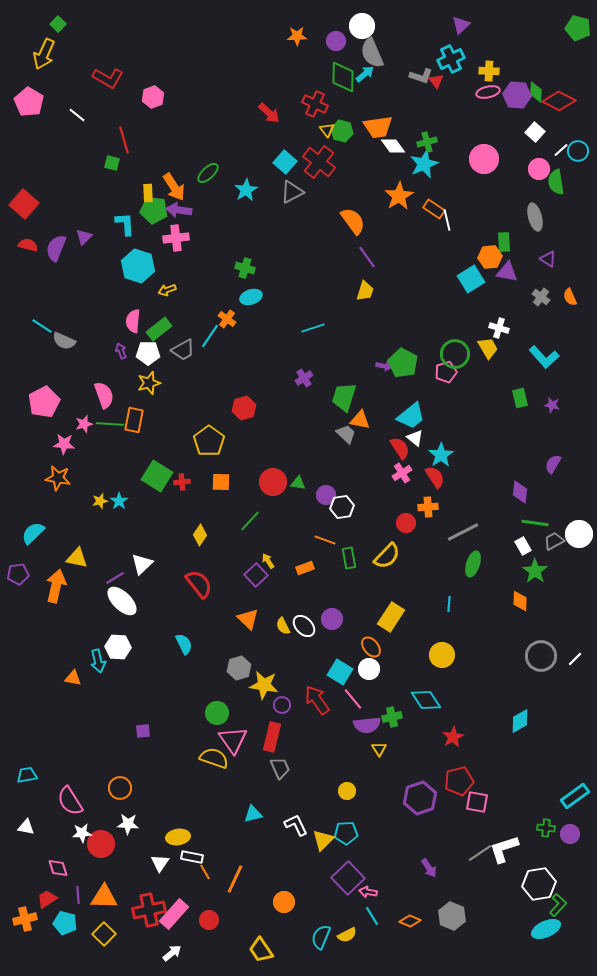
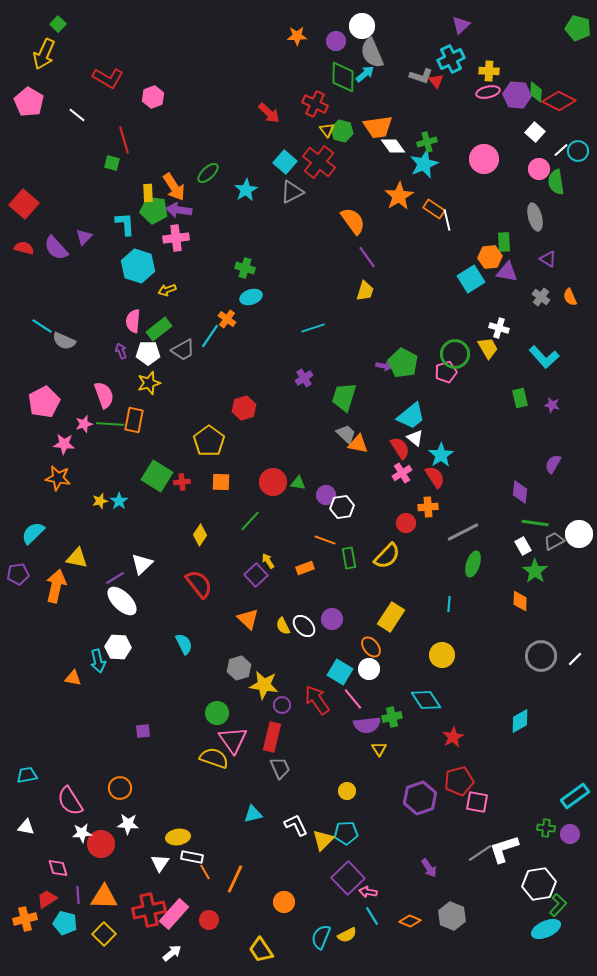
red semicircle at (28, 245): moved 4 px left, 3 px down
purple semicircle at (56, 248): rotated 64 degrees counterclockwise
orange triangle at (360, 420): moved 2 px left, 24 px down
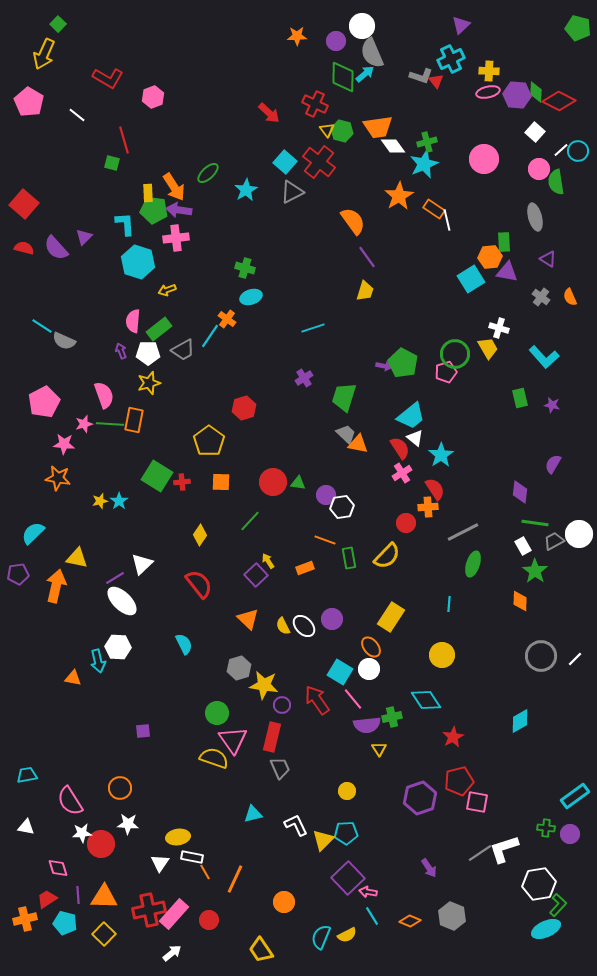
cyan hexagon at (138, 266): moved 4 px up
red semicircle at (435, 477): moved 12 px down
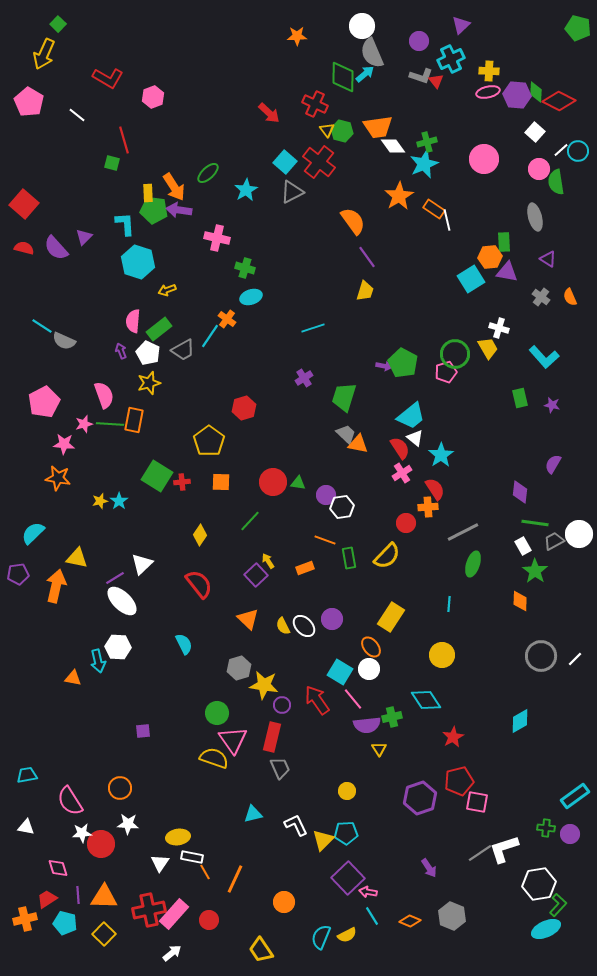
purple circle at (336, 41): moved 83 px right
pink cross at (176, 238): moved 41 px right; rotated 20 degrees clockwise
white pentagon at (148, 353): rotated 25 degrees clockwise
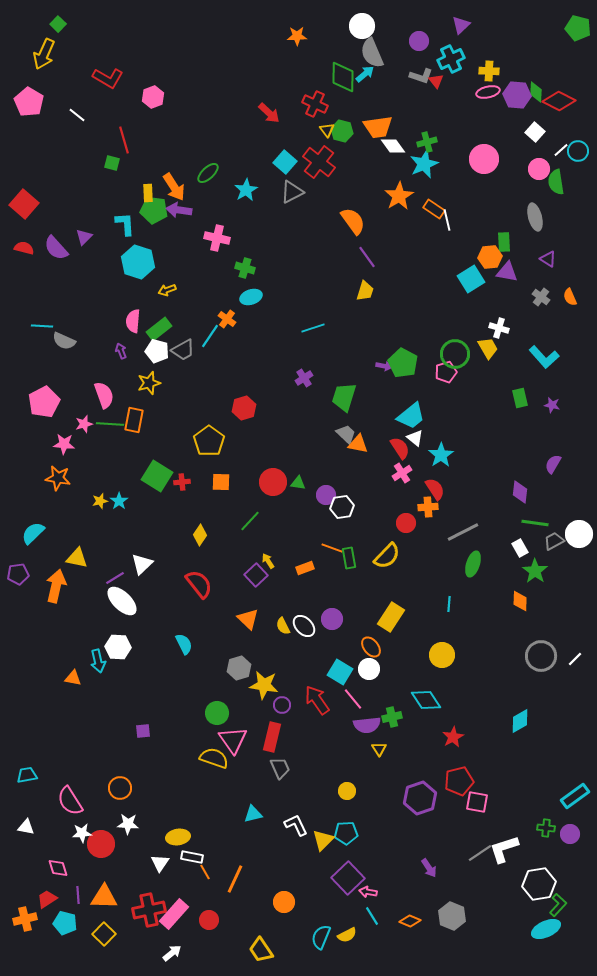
cyan line at (42, 326): rotated 30 degrees counterclockwise
white pentagon at (148, 353): moved 9 px right, 2 px up; rotated 10 degrees counterclockwise
orange line at (325, 540): moved 7 px right, 8 px down
white rectangle at (523, 546): moved 3 px left, 2 px down
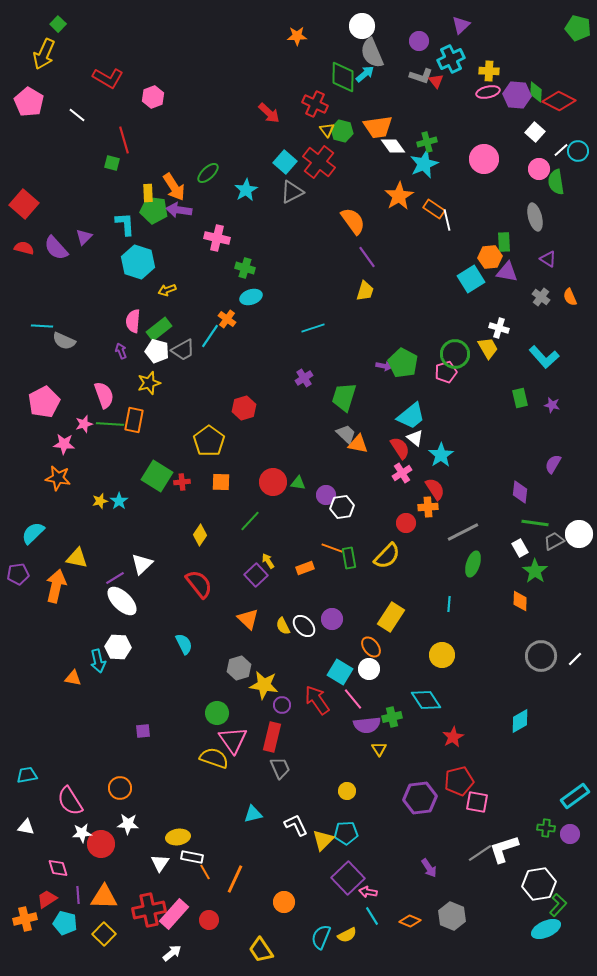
purple hexagon at (420, 798): rotated 12 degrees clockwise
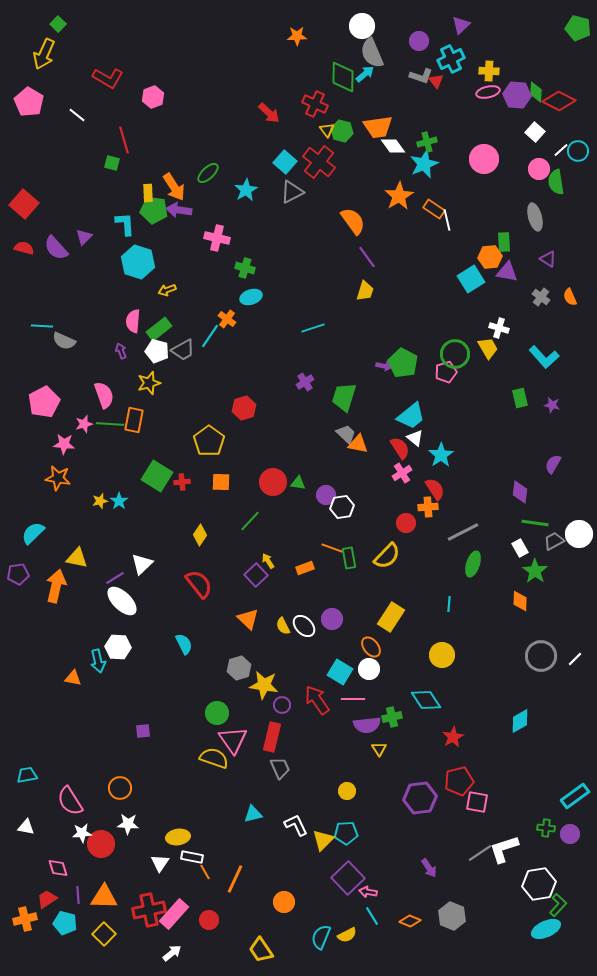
purple cross at (304, 378): moved 1 px right, 4 px down
pink line at (353, 699): rotated 50 degrees counterclockwise
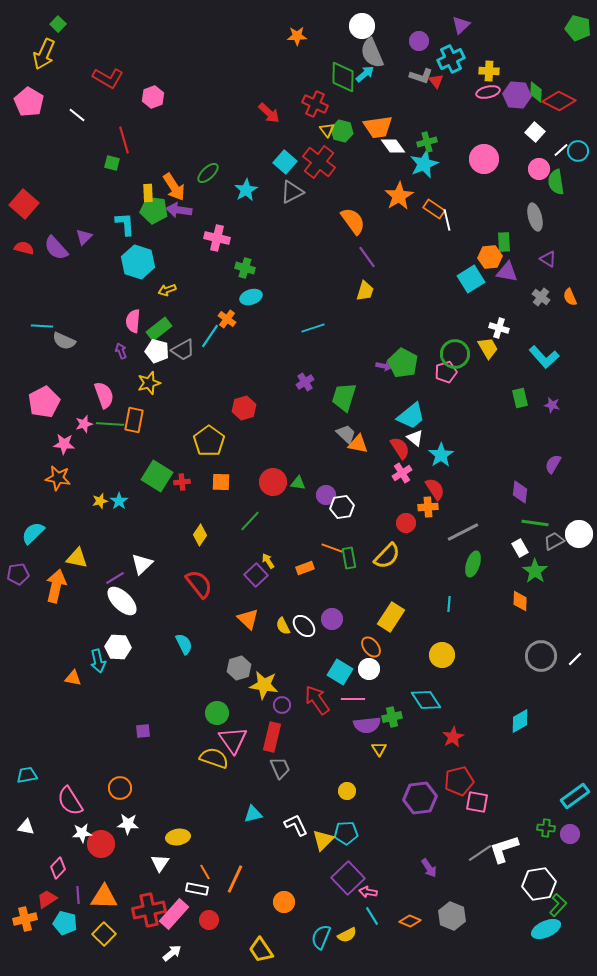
white rectangle at (192, 857): moved 5 px right, 32 px down
pink diamond at (58, 868): rotated 60 degrees clockwise
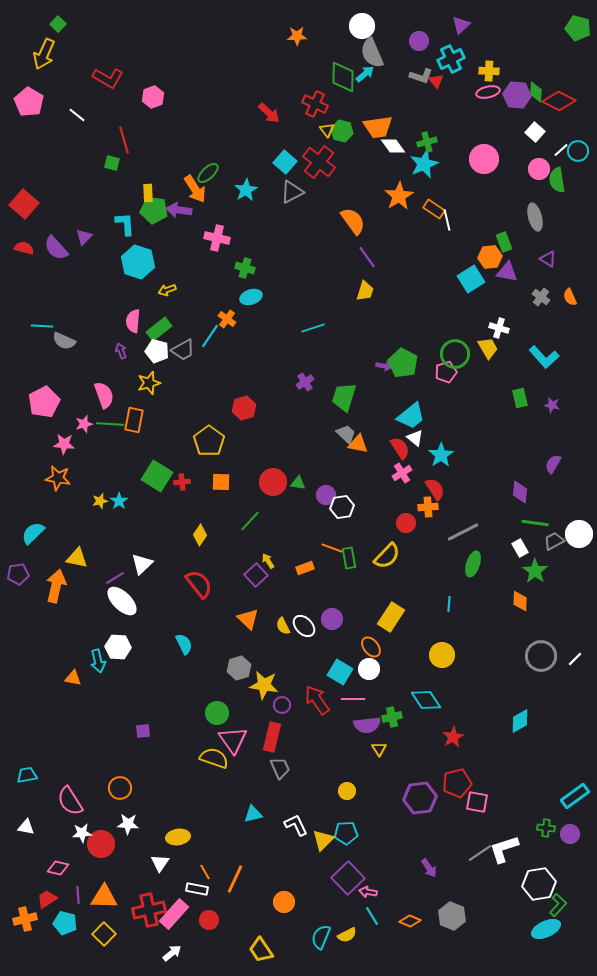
green semicircle at (556, 182): moved 1 px right, 2 px up
orange arrow at (174, 187): moved 21 px right, 2 px down
green rectangle at (504, 242): rotated 18 degrees counterclockwise
red pentagon at (459, 781): moved 2 px left, 2 px down
pink diamond at (58, 868): rotated 60 degrees clockwise
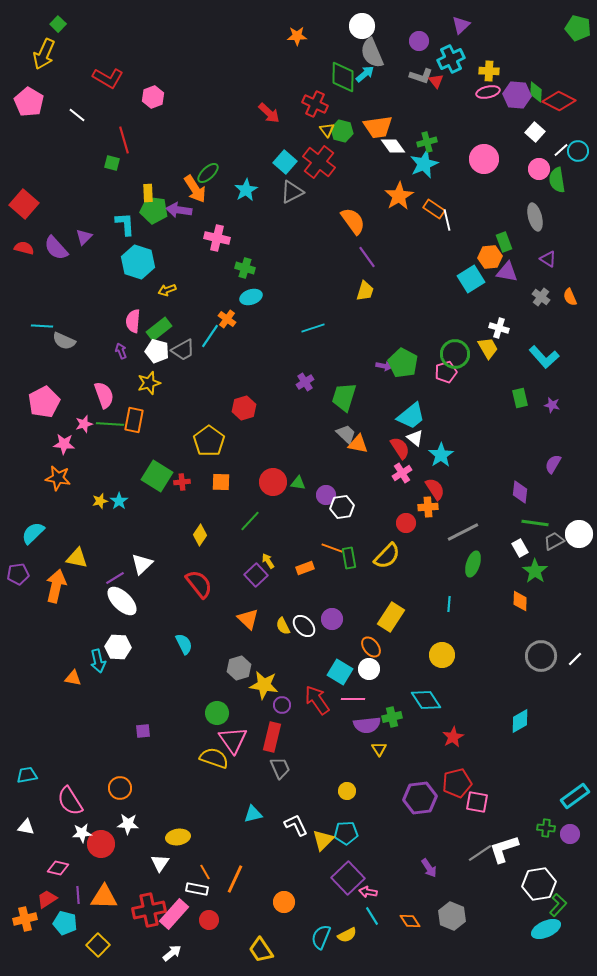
orange diamond at (410, 921): rotated 35 degrees clockwise
yellow square at (104, 934): moved 6 px left, 11 px down
